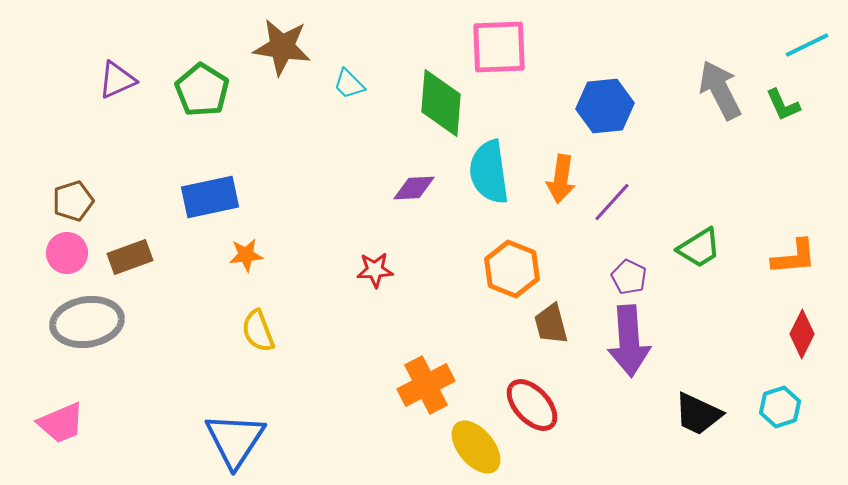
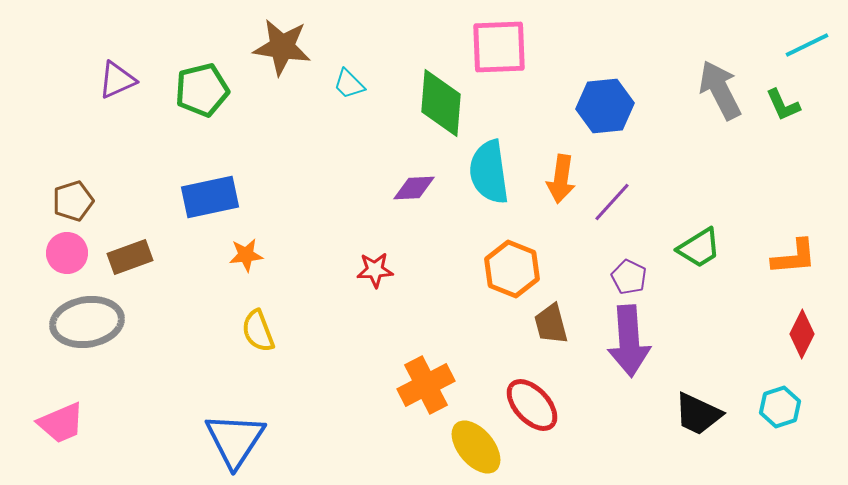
green pentagon: rotated 26 degrees clockwise
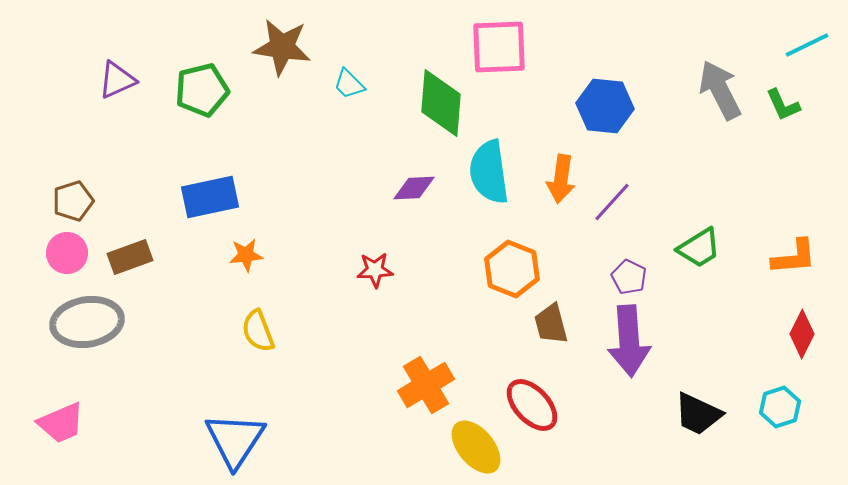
blue hexagon: rotated 12 degrees clockwise
orange cross: rotated 4 degrees counterclockwise
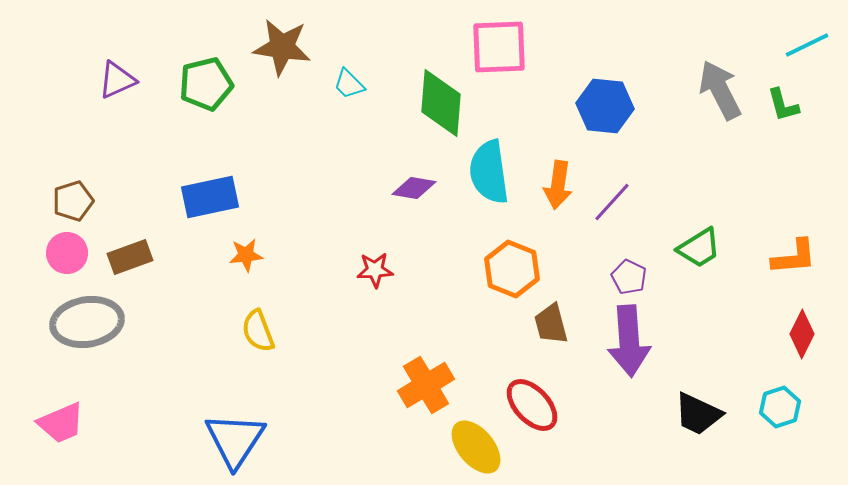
green pentagon: moved 4 px right, 6 px up
green L-shape: rotated 9 degrees clockwise
orange arrow: moved 3 px left, 6 px down
purple diamond: rotated 12 degrees clockwise
